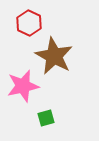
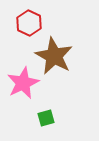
pink star: moved 3 px up; rotated 12 degrees counterclockwise
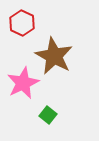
red hexagon: moved 7 px left
green square: moved 2 px right, 3 px up; rotated 36 degrees counterclockwise
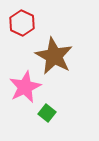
pink star: moved 2 px right, 4 px down
green square: moved 1 px left, 2 px up
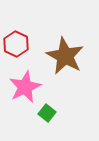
red hexagon: moved 6 px left, 21 px down
brown star: moved 11 px right
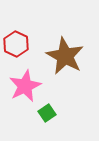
pink star: moved 1 px up
green square: rotated 18 degrees clockwise
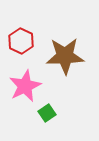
red hexagon: moved 5 px right, 3 px up
brown star: rotated 30 degrees counterclockwise
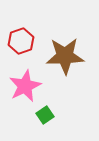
red hexagon: rotated 15 degrees clockwise
green square: moved 2 px left, 2 px down
